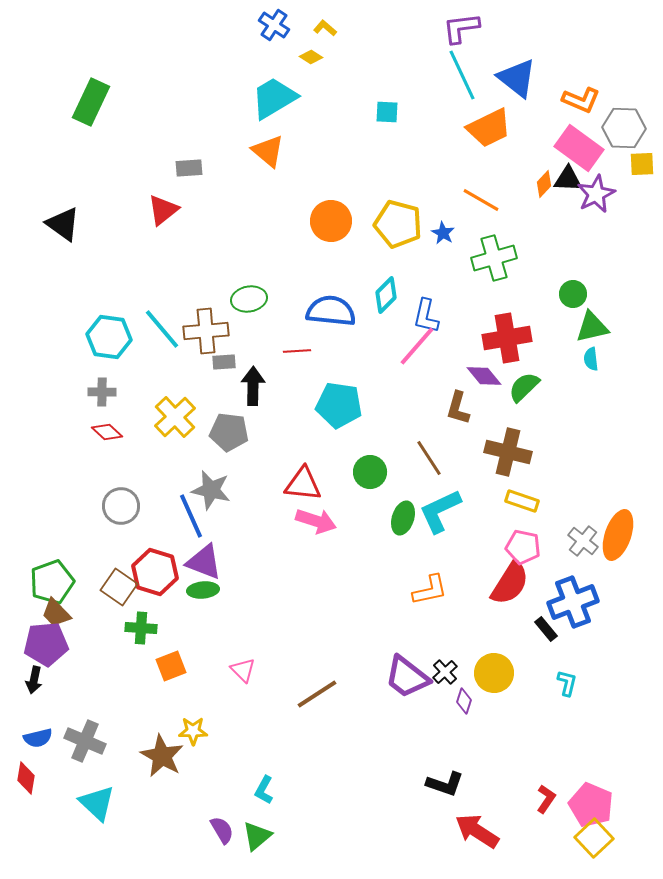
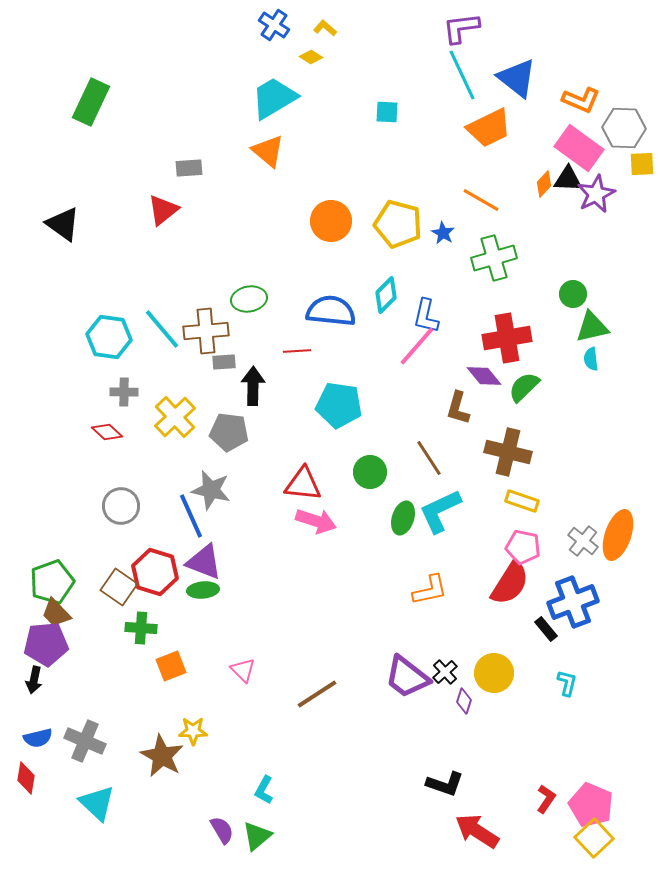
gray cross at (102, 392): moved 22 px right
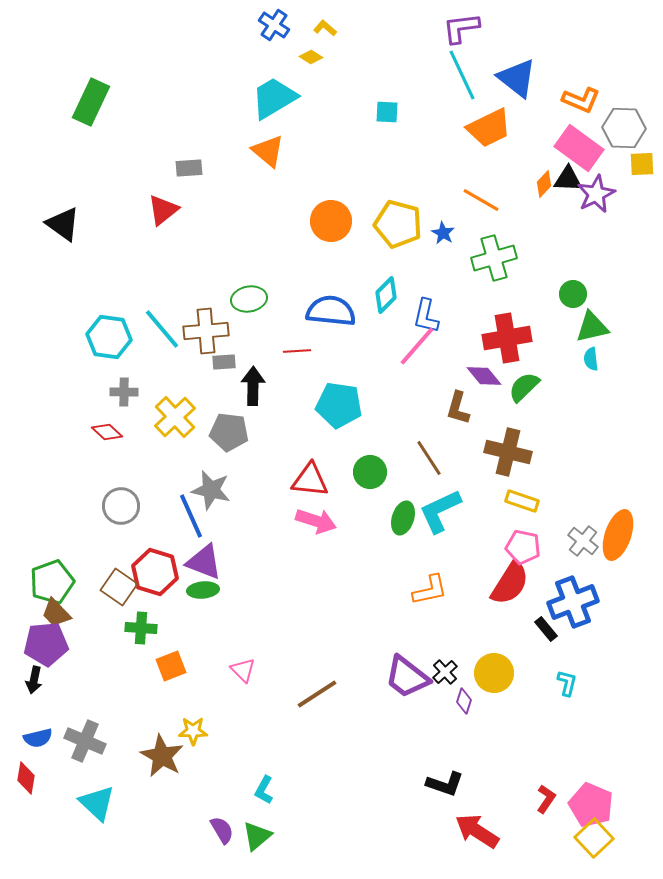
red triangle at (303, 484): moved 7 px right, 4 px up
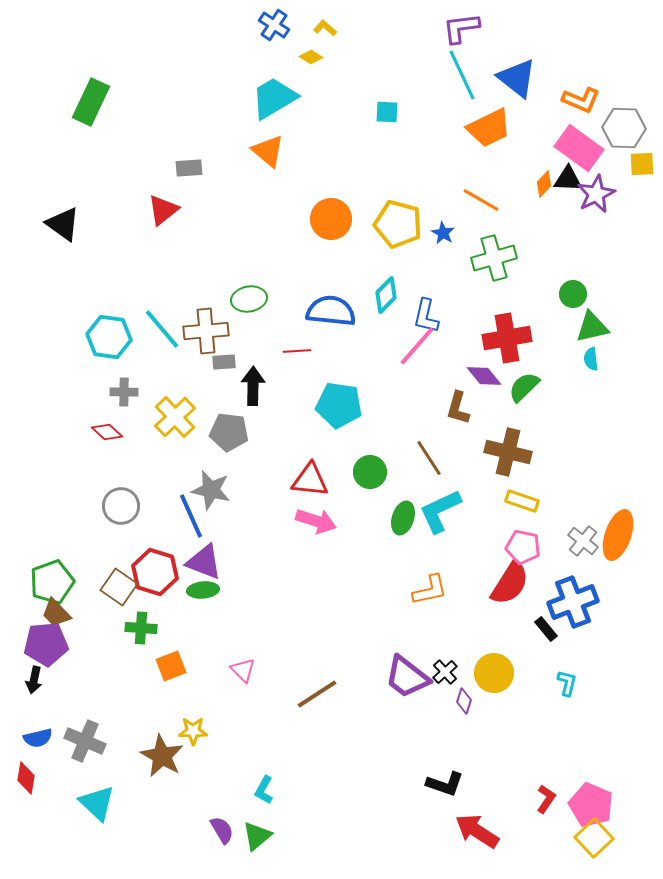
orange circle at (331, 221): moved 2 px up
